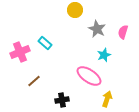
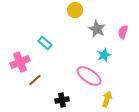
pink cross: moved 10 px down
brown line: moved 1 px right, 1 px up
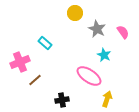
yellow circle: moved 3 px down
pink semicircle: rotated 128 degrees clockwise
cyan star: rotated 24 degrees counterclockwise
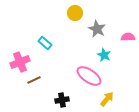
pink semicircle: moved 5 px right, 5 px down; rotated 56 degrees counterclockwise
brown line: moved 1 px left; rotated 16 degrees clockwise
yellow arrow: rotated 21 degrees clockwise
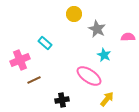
yellow circle: moved 1 px left, 1 px down
pink cross: moved 2 px up
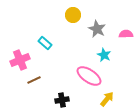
yellow circle: moved 1 px left, 1 px down
pink semicircle: moved 2 px left, 3 px up
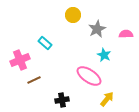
gray star: rotated 18 degrees clockwise
